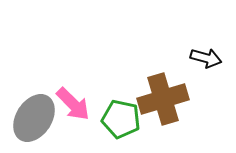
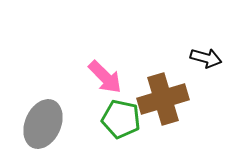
pink arrow: moved 32 px right, 27 px up
gray ellipse: moved 9 px right, 6 px down; rotated 9 degrees counterclockwise
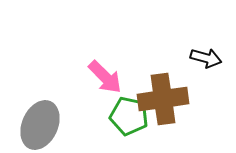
brown cross: rotated 9 degrees clockwise
green pentagon: moved 8 px right, 3 px up
gray ellipse: moved 3 px left, 1 px down
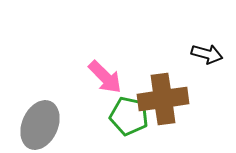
black arrow: moved 1 px right, 4 px up
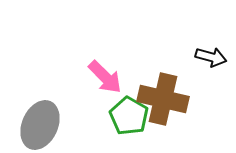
black arrow: moved 4 px right, 3 px down
brown cross: rotated 21 degrees clockwise
green pentagon: rotated 18 degrees clockwise
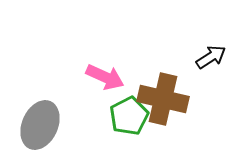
black arrow: rotated 48 degrees counterclockwise
pink arrow: rotated 21 degrees counterclockwise
green pentagon: rotated 15 degrees clockwise
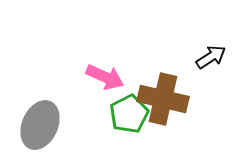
green pentagon: moved 2 px up
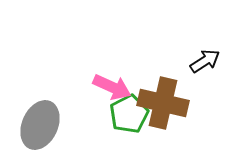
black arrow: moved 6 px left, 4 px down
pink arrow: moved 7 px right, 10 px down
brown cross: moved 4 px down
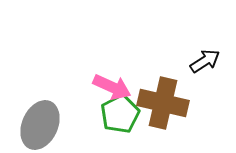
green pentagon: moved 9 px left
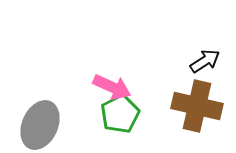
brown cross: moved 34 px right, 3 px down
